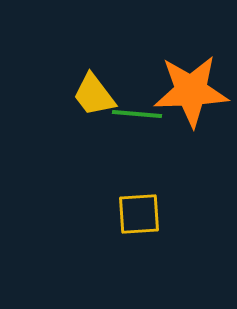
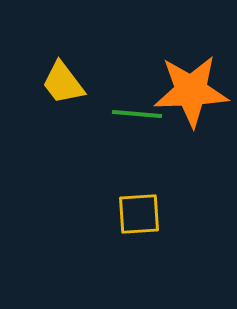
yellow trapezoid: moved 31 px left, 12 px up
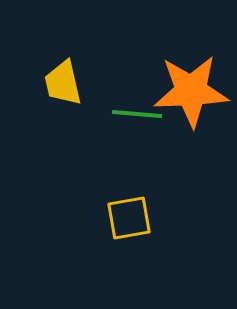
yellow trapezoid: rotated 24 degrees clockwise
yellow square: moved 10 px left, 4 px down; rotated 6 degrees counterclockwise
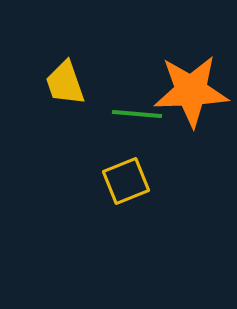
yellow trapezoid: moved 2 px right; rotated 6 degrees counterclockwise
yellow square: moved 3 px left, 37 px up; rotated 12 degrees counterclockwise
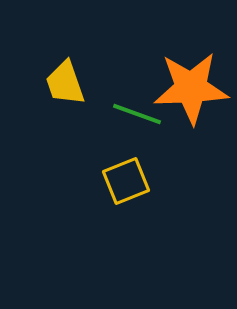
orange star: moved 3 px up
green line: rotated 15 degrees clockwise
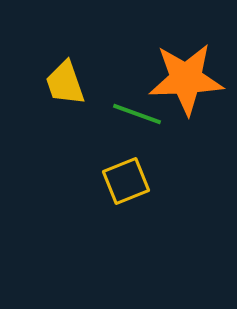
orange star: moved 5 px left, 9 px up
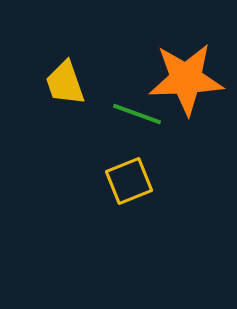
yellow square: moved 3 px right
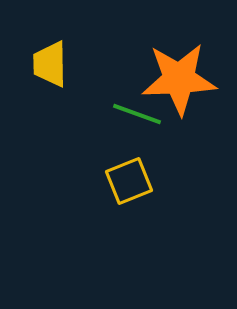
orange star: moved 7 px left
yellow trapezoid: moved 15 px left, 19 px up; rotated 18 degrees clockwise
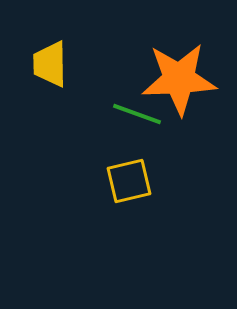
yellow square: rotated 9 degrees clockwise
